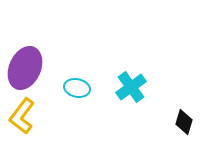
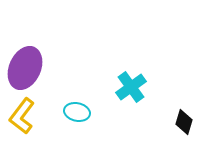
cyan ellipse: moved 24 px down
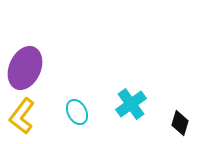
cyan cross: moved 17 px down
cyan ellipse: rotated 50 degrees clockwise
black diamond: moved 4 px left, 1 px down
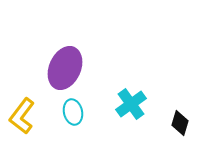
purple ellipse: moved 40 px right
cyan ellipse: moved 4 px left; rotated 15 degrees clockwise
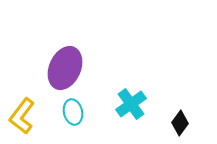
black diamond: rotated 20 degrees clockwise
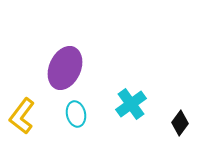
cyan ellipse: moved 3 px right, 2 px down
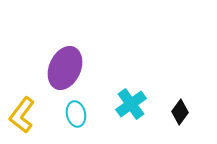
yellow L-shape: moved 1 px up
black diamond: moved 11 px up
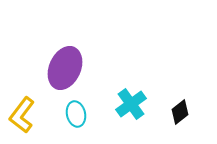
black diamond: rotated 15 degrees clockwise
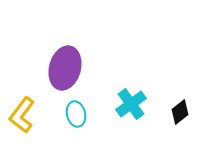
purple ellipse: rotated 9 degrees counterclockwise
